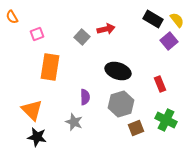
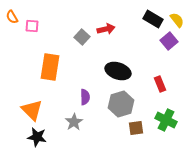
pink square: moved 5 px left, 8 px up; rotated 24 degrees clockwise
gray star: rotated 18 degrees clockwise
brown square: rotated 14 degrees clockwise
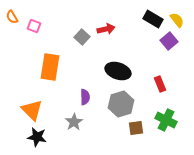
pink square: moved 2 px right; rotated 16 degrees clockwise
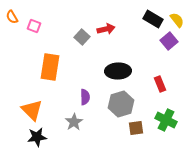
black ellipse: rotated 20 degrees counterclockwise
black star: rotated 18 degrees counterclockwise
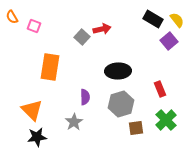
red arrow: moved 4 px left
red rectangle: moved 5 px down
green cross: rotated 20 degrees clockwise
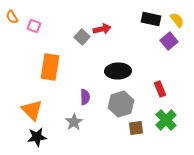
black rectangle: moved 2 px left; rotated 18 degrees counterclockwise
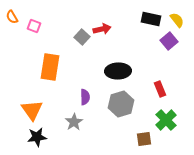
orange triangle: rotated 10 degrees clockwise
brown square: moved 8 px right, 11 px down
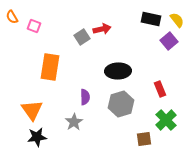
gray square: rotated 14 degrees clockwise
